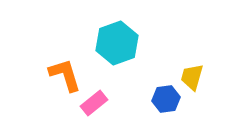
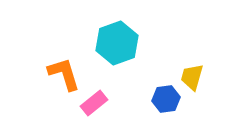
orange L-shape: moved 1 px left, 1 px up
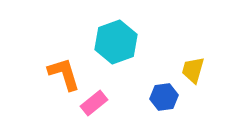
cyan hexagon: moved 1 px left, 1 px up
yellow trapezoid: moved 1 px right, 7 px up
blue hexagon: moved 2 px left, 2 px up
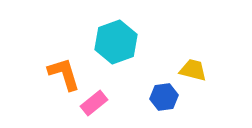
yellow trapezoid: rotated 88 degrees clockwise
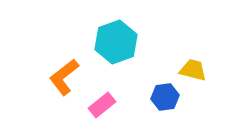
orange L-shape: moved 3 px down; rotated 111 degrees counterclockwise
blue hexagon: moved 1 px right
pink rectangle: moved 8 px right, 2 px down
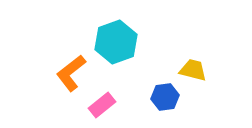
orange L-shape: moved 7 px right, 4 px up
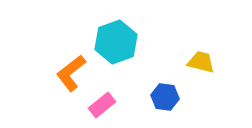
yellow trapezoid: moved 8 px right, 8 px up
blue hexagon: rotated 16 degrees clockwise
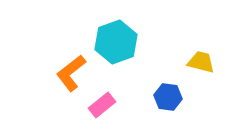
blue hexagon: moved 3 px right
